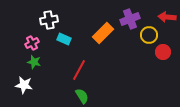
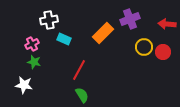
red arrow: moved 7 px down
yellow circle: moved 5 px left, 12 px down
pink cross: moved 1 px down
green semicircle: moved 1 px up
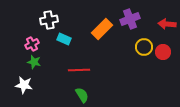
orange rectangle: moved 1 px left, 4 px up
red line: rotated 60 degrees clockwise
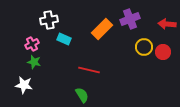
red line: moved 10 px right; rotated 15 degrees clockwise
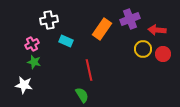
red arrow: moved 10 px left, 6 px down
orange rectangle: rotated 10 degrees counterclockwise
cyan rectangle: moved 2 px right, 2 px down
yellow circle: moved 1 px left, 2 px down
red circle: moved 2 px down
red line: rotated 65 degrees clockwise
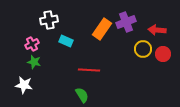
purple cross: moved 4 px left, 3 px down
red line: rotated 75 degrees counterclockwise
